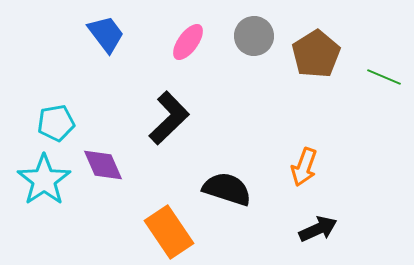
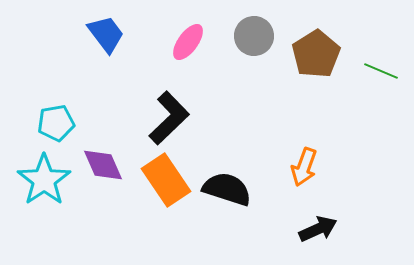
green line: moved 3 px left, 6 px up
orange rectangle: moved 3 px left, 52 px up
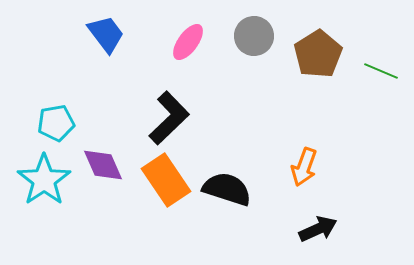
brown pentagon: moved 2 px right
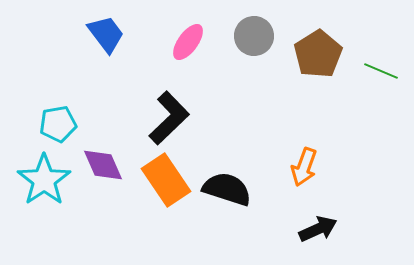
cyan pentagon: moved 2 px right, 1 px down
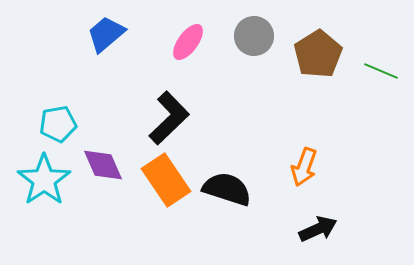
blue trapezoid: rotated 93 degrees counterclockwise
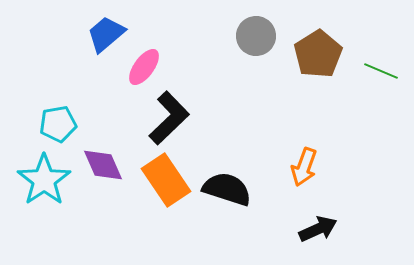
gray circle: moved 2 px right
pink ellipse: moved 44 px left, 25 px down
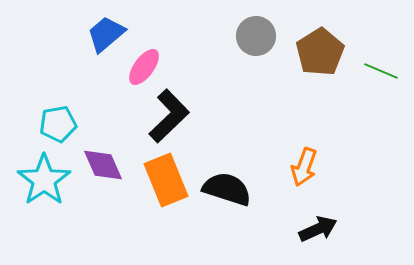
brown pentagon: moved 2 px right, 2 px up
black L-shape: moved 2 px up
orange rectangle: rotated 12 degrees clockwise
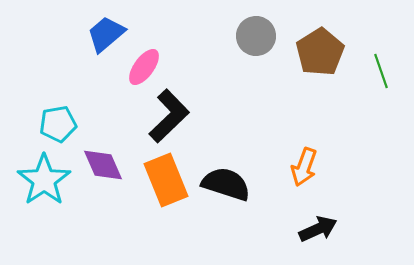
green line: rotated 48 degrees clockwise
black semicircle: moved 1 px left, 5 px up
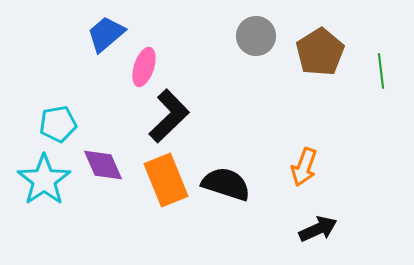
pink ellipse: rotated 18 degrees counterclockwise
green line: rotated 12 degrees clockwise
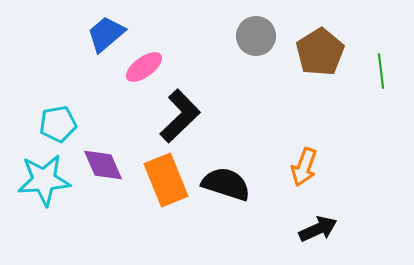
pink ellipse: rotated 36 degrees clockwise
black L-shape: moved 11 px right
cyan star: rotated 30 degrees clockwise
